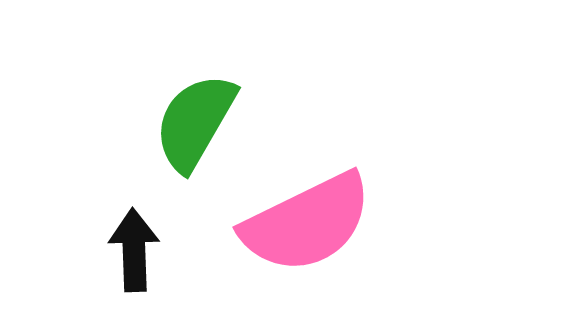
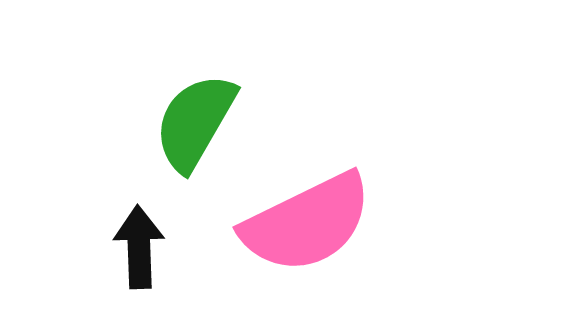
black arrow: moved 5 px right, 3 px up
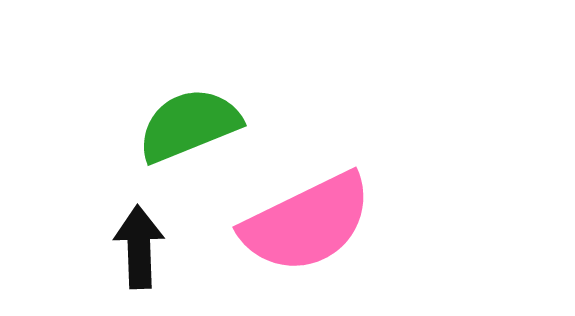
green semicircle: moved 6 px left, 3 px down; rotated 38 degrees clockwise
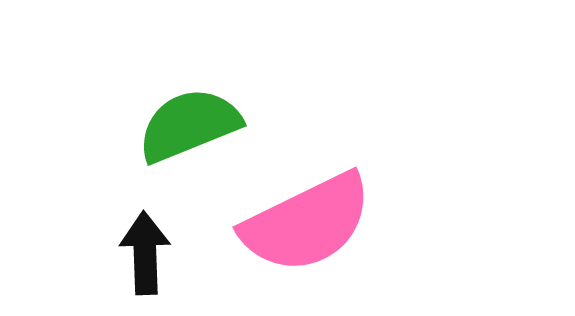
black arrow: moved 6 px right, 6 px down
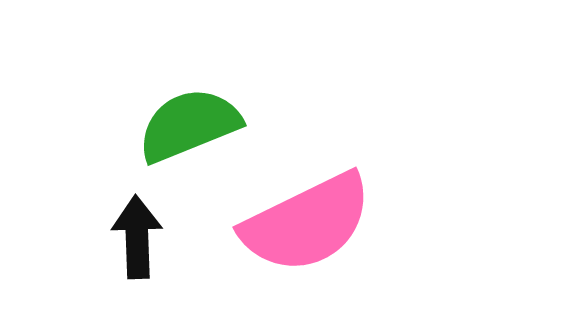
black arrow: moved 8 px left, 16 px up
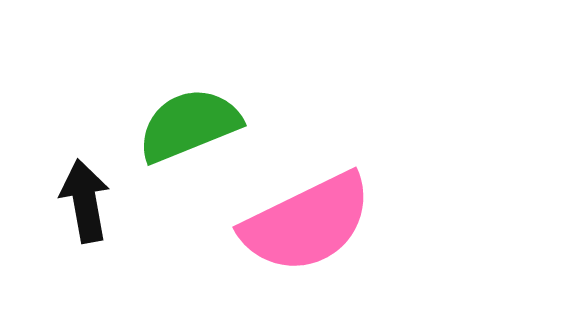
black arrow: moved 52 px left, 36 px up; rotated 8 degrees counterclockwise
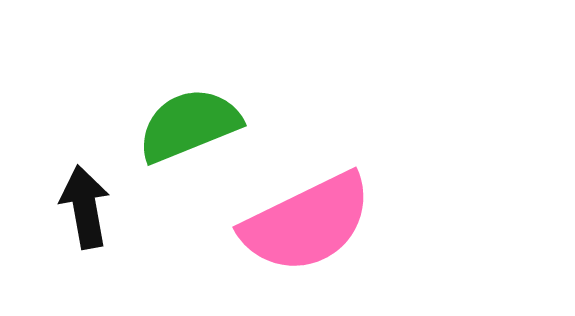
black arrow: moved 6 px down
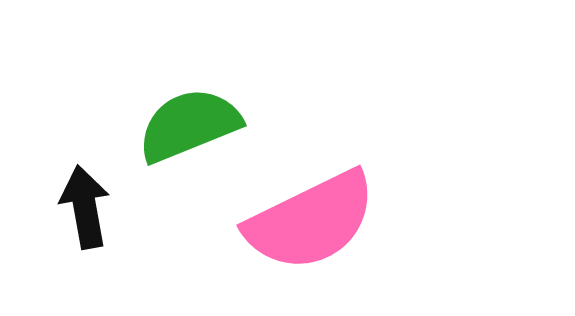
pink semicircle: moved 4 px right, 2 px up
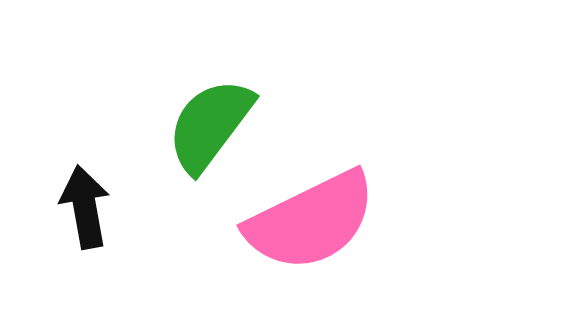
green semicircle: moved 21 px right; rotated 31 degrees counterclockwise
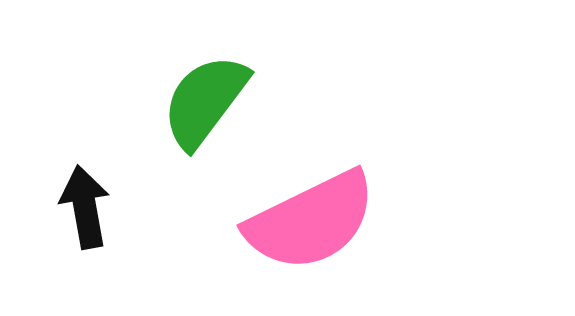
green semicircle: moved 5 px left, 24 px up
